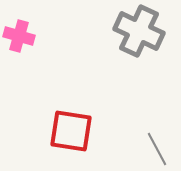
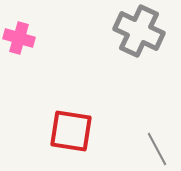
pink cross: moved 2 px down
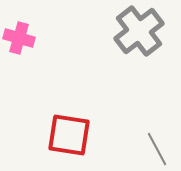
gray cross: rotated 27 degrees clockwise
red square: moved 2 px left, 4 px down
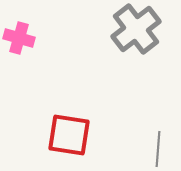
gray cross: moved 3 px left, 2 px up
gray line: moved 1 px right; rotated 32 degrees clockwise
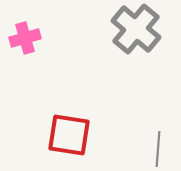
gray cross: rotated 12 degrees counterclockwise
pink cross: moved 6 px right; rotated 32 degrees counterclockwise
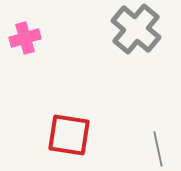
gray line: rotated 16 degrees counterclockwise
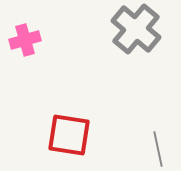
pink cross: moved 2 px down
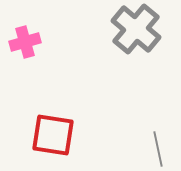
pink cross: moved 2 px down
red square: moved 16 px left
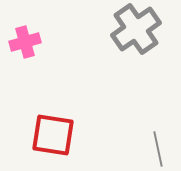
gray cross: rotated 15 degrees clockwise
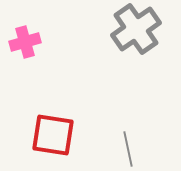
gray line: moved 30 px left
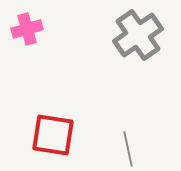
gray cross: moved 2 px right, 6 px down
pink cross: moved 2 px right, 13 px up
